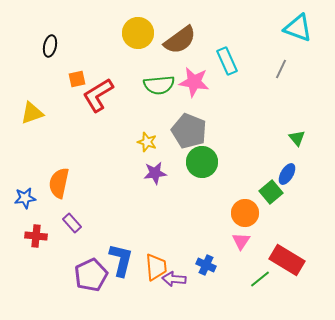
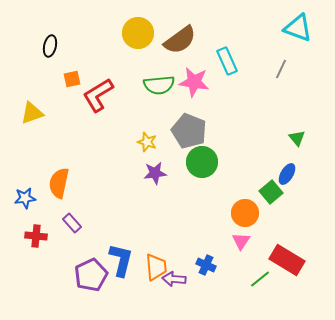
orange square: moved 5 px left
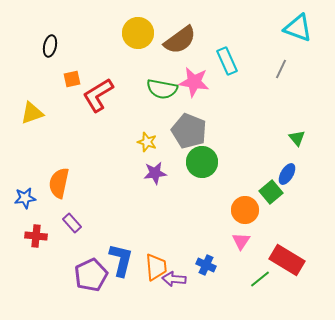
green semicircle: moved 3 px right, 4 px down; rotated 16 degrees clockwise
orange circle: moved 3 px up
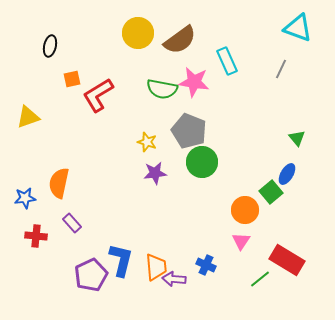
yellow triangle: moved 4 px left, 4 px down
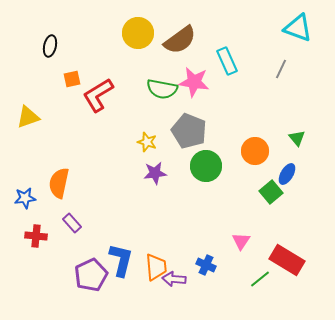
green circle: moved 4 px right, 4 px down
orange circle: moved 10 px right, 59 px up
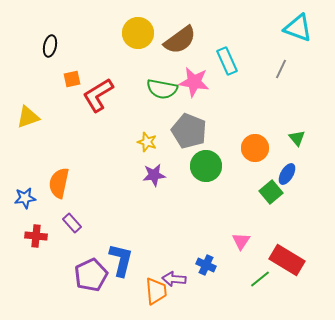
orange circle: moved 3 px up
purple star: moved 1 px left, 2 px down
orange trapezoid: moved 24 px down
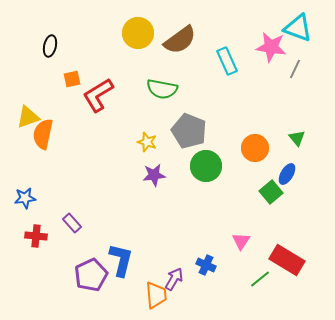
gray line: moved 14 px right
pink star: moved 77 px right, 35 px up
orange semicircle: moved 16 px left, 49 px up
purple arrow: rotated 115 degrees clockwise
orange trapezoid: moved 4 px down
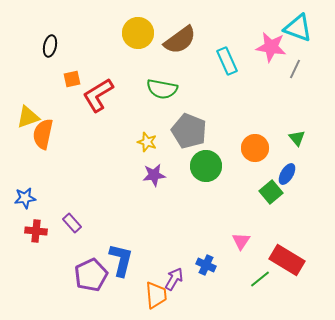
red cross: moved 5 px up
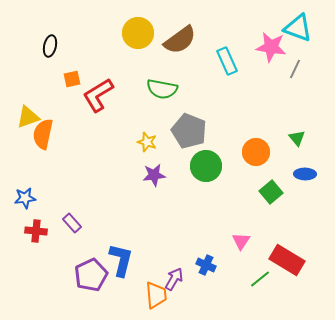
orange circle: moved 1 px right, 4 px down
blue ellipse: moved 18 px right; rotated 60 degrees clockwise
